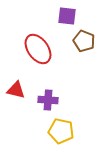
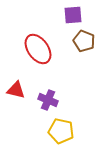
purple square: moved 6 px right, 1 px up; rotated 12 degrees counterclockwise
purple cross: rotated 18 degrees clockwise
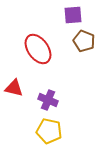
red triangle: moved 2 px left, 2 px up
yellow pentagon: moved 12 px left
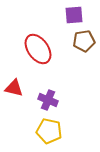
purple square: moved 1 px right
brown pentagon: rotated 30 degrees counterclockwise
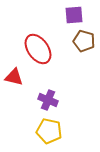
brown pentagon: rotated 25 degrees clockwise
red triangle: moved 11 px up
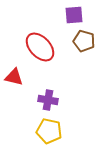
red ellipse: moved 2 px right, 2 px up; rotated 8 degrees counterclockwise
purple cross: rotated 12 degrees counterclockwise
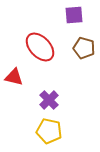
brown pentagon: moved 7 px down
purple cross: moved 1 px right; rotated 36 degrees clockwise
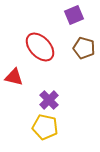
purple square: rotated 18 degrees counterclockwise
yellow pentagon: moved 4 px left, 4 px up
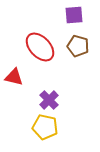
purple square: rotated 18 degrees clockwise
brown pentagon: moved 6 px left, 2 px up
